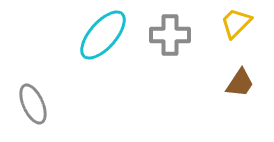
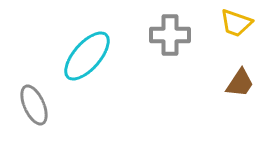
yellow trapezoid: rotated 116 degrees counterclockwise
cyan ellipse: moved 16 px left, 21 px down
gray ellipse: moved 1 px right, 1 px down
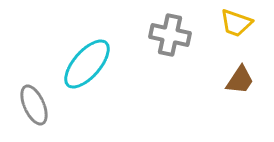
gray cross: rotated 12 degrees clockwise
cyan ellipse: moved 8 px down
brown trapezoid: moved 3 px up
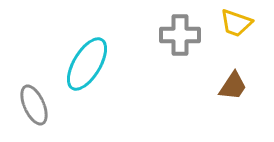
gray cross: moved 10 px right; rotated 12 degrees counterclockwise
cyan ellipse: rotated 10 degrees counterclockwise
brown trapezoid: moved 7 px left, 6 px down
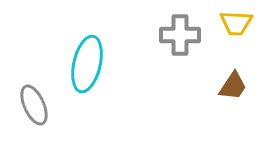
yellow trapezoid: rotated 16 degrees counterclockwise
cyan ellipse: rotated 18 degrees counterclockwise
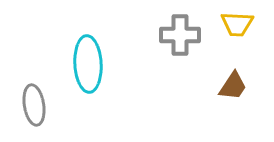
yellow trapezoid: moved 1 px right, 1 px down
cyan ellipse: moved 1 px right; rotated 16 degrees counterclockwise
gray ellipse: rotated 15 degrees clockwise
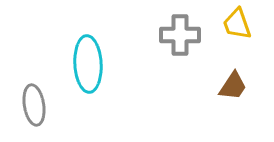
yellow trapezoid: rotated 68 degrees clockwise
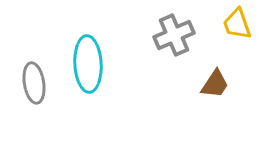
gray cross: moved 6 px left; rotated 24 degrees counterclockwise
brown trapezoid: moved 18 px left, 2 px up
gray ellipse: moved 22 px up
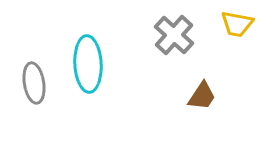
yellow trapezoid: rotated 60 degrees counterclockwise
gray cross: rotated 24 degrees counterclockwise
brown trapezoid: moved 13 px left, 12 px down
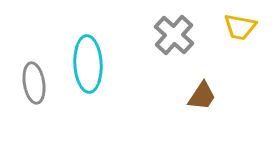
yellow trapezoid: moved 3 px right, 3 px down
